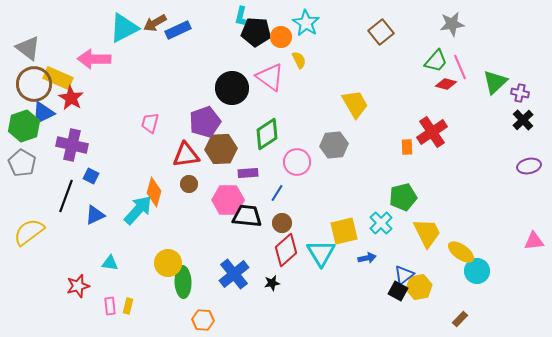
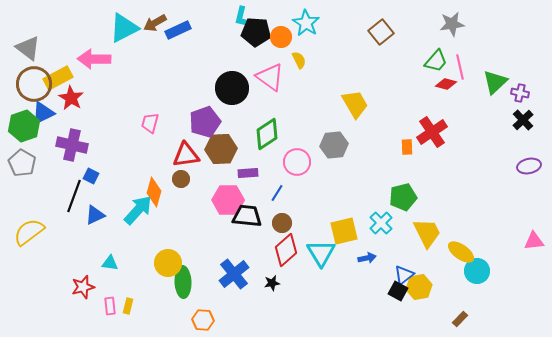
pink line at (460, 67): rotated 10 degrees clockwise
yellow rectangle at (58, 78): rotated 52 degrees counterclockwise
brown circle at (189, 184): moved 8 px left, 5 px up
black line at (66, 196): moved 8 px right
red star at (78, 286): moved 5 px right, 1 px down
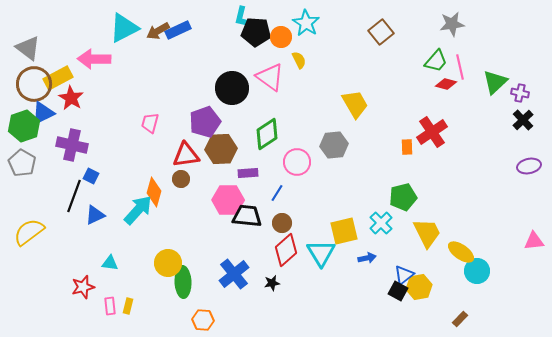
brown arrow at (155, 23): moved 3 px right, 8 px down
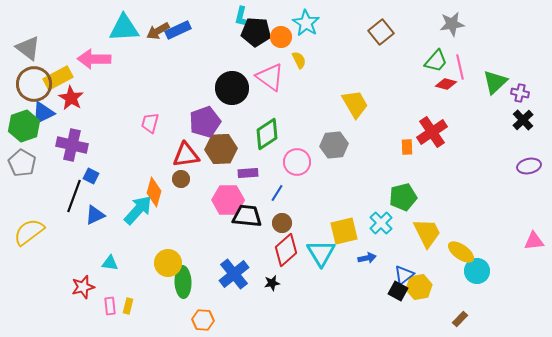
cyan triangle at (124, 28): rotated 24 degrees clockwise
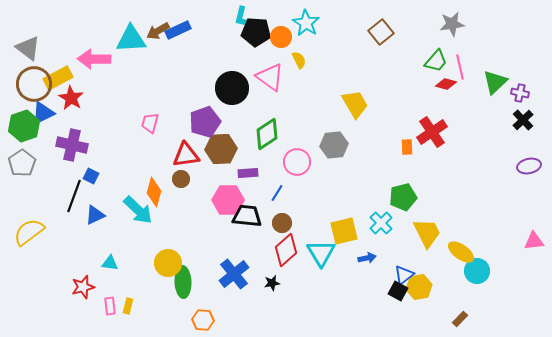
cyan triangle at (124, 28): moved 7 px right, 11 px down
gray pentagon at (22, 163): rotated 8 degrees clockwise
cyan arrow at (138, 210): rotated 92 degrees clockwise
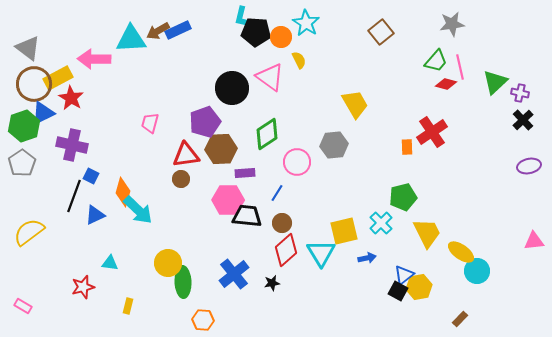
purple rectangle at (248, 173): moved 3 px left
orange diamond at (154, 192): moved 31 px left
pink rectangle at (110, 306): moved 87 px left; rotated 54 degrees counterclockwise
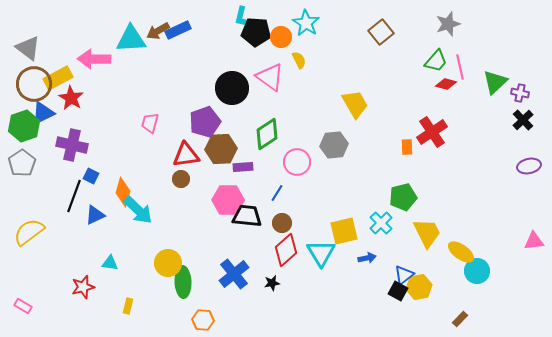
gray star at (452, 24): moved 4 px left; rotated 10 degrees counterclockwise
purple rectangle at (245, 173): moved 2 px left, 6 px up
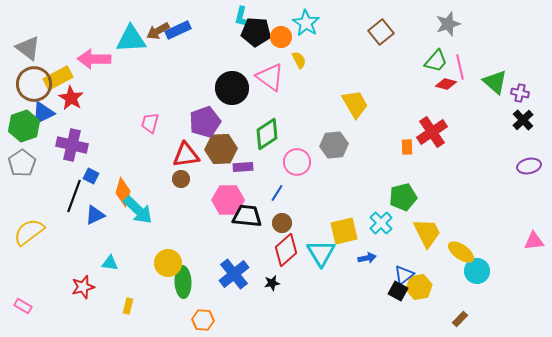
green triangle at (495, 82): rotated 36 degrees counterclockwise
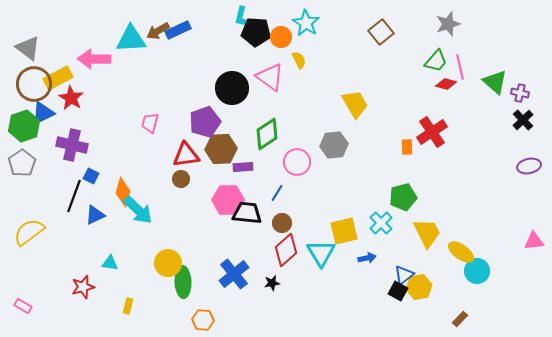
black trapezoid at (247, 216): moved 3 px up
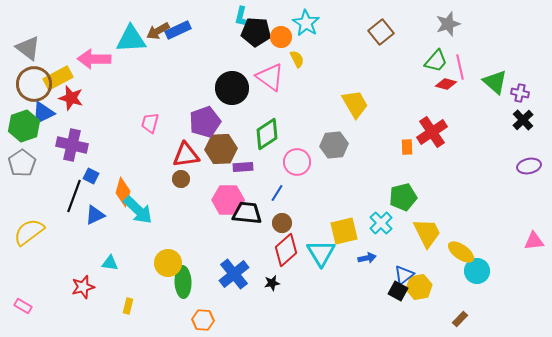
yellow semicircle at (299, 60): moved 2 px left, 1 px up
red star at (71, 98): rotated 15 degrees counterclockwise
